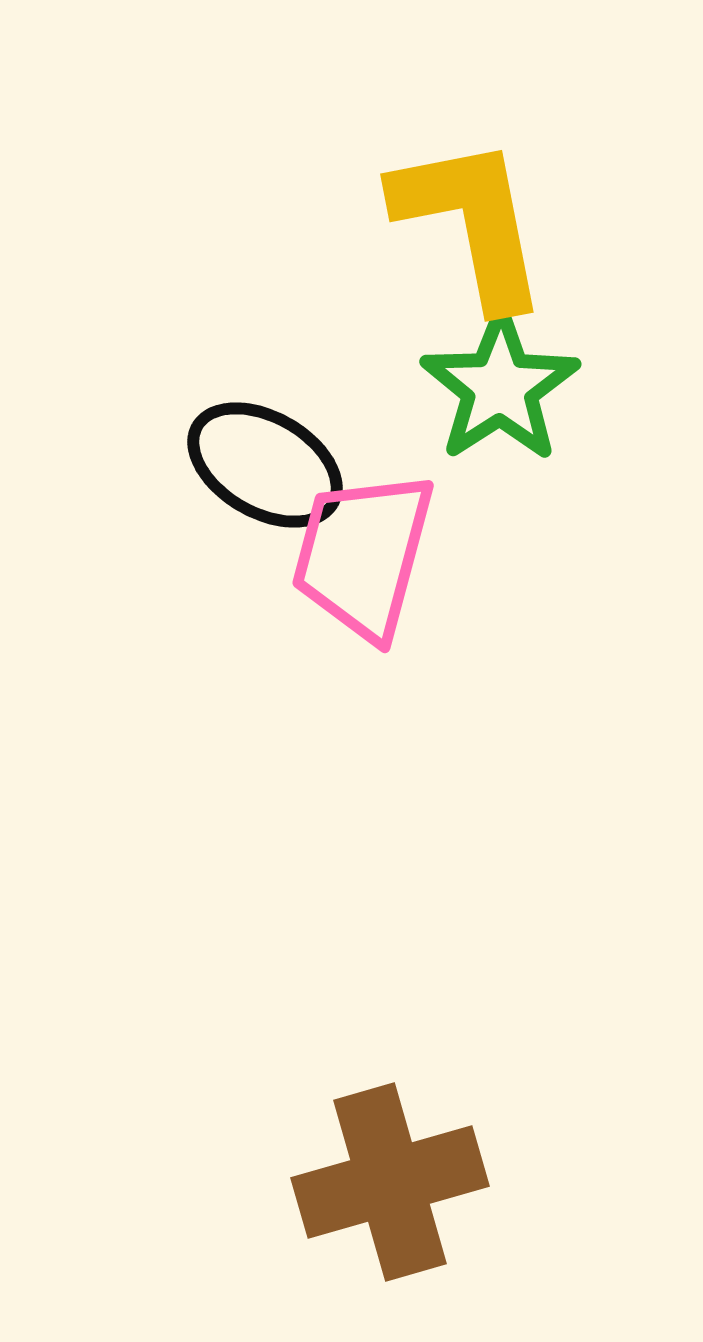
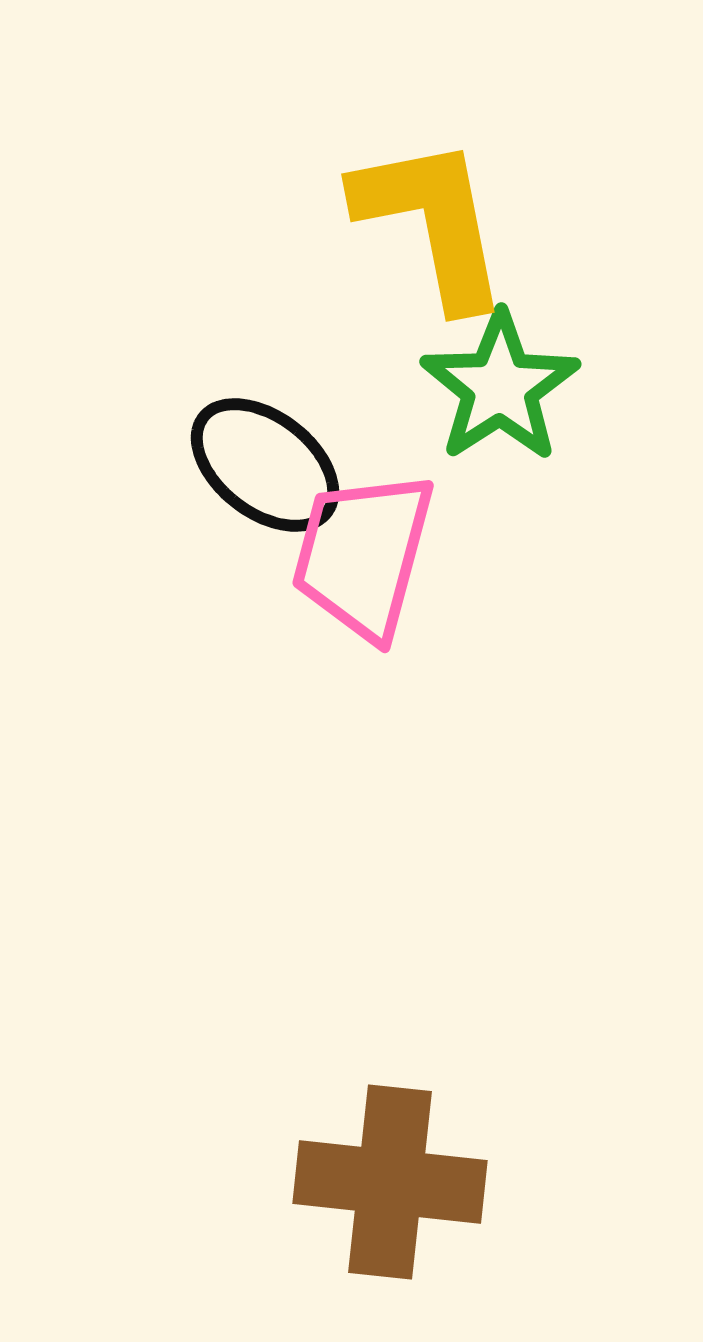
yellow L-shape: moved 39 px left
black ellipse: rotated 8 degrees clockwise
brown cross: rotated 22 degrees clockwise
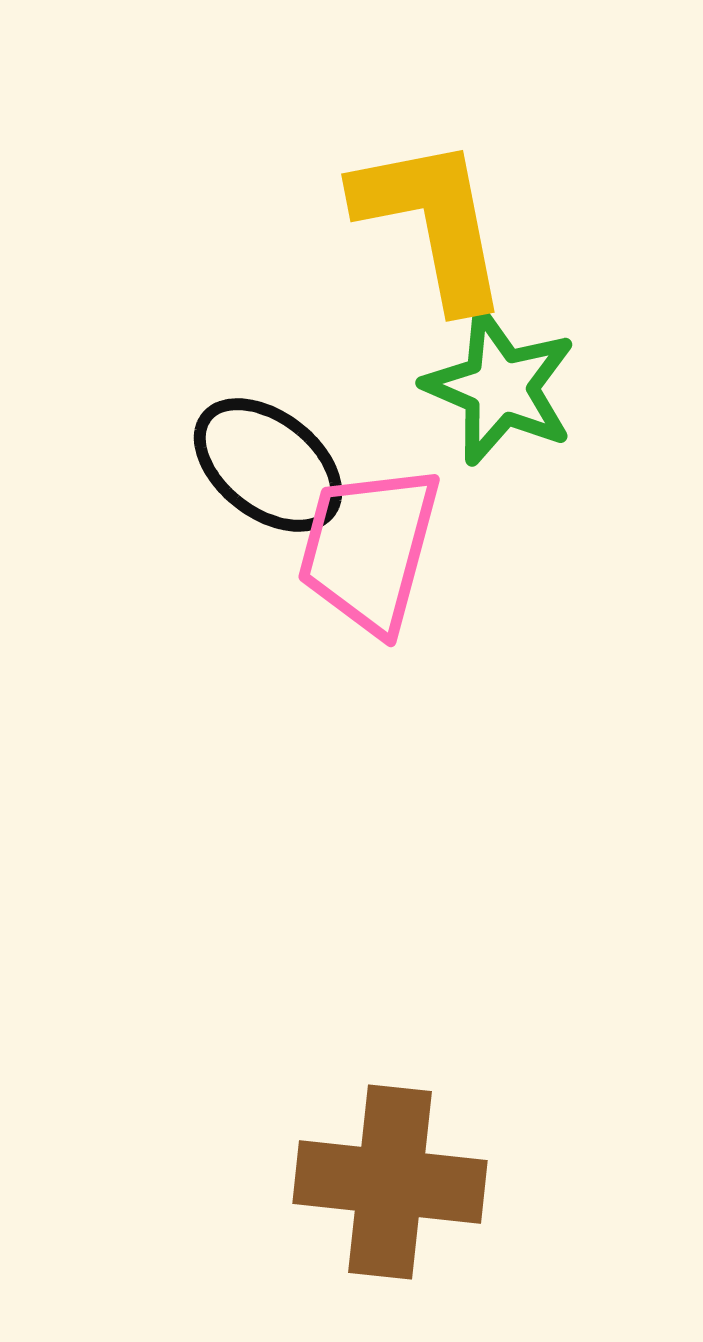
green star: rotated 16 degrees counterclockwise
black ellipse: moved 3 px right
pink trapezoid: moved 6 px right, 6 px up
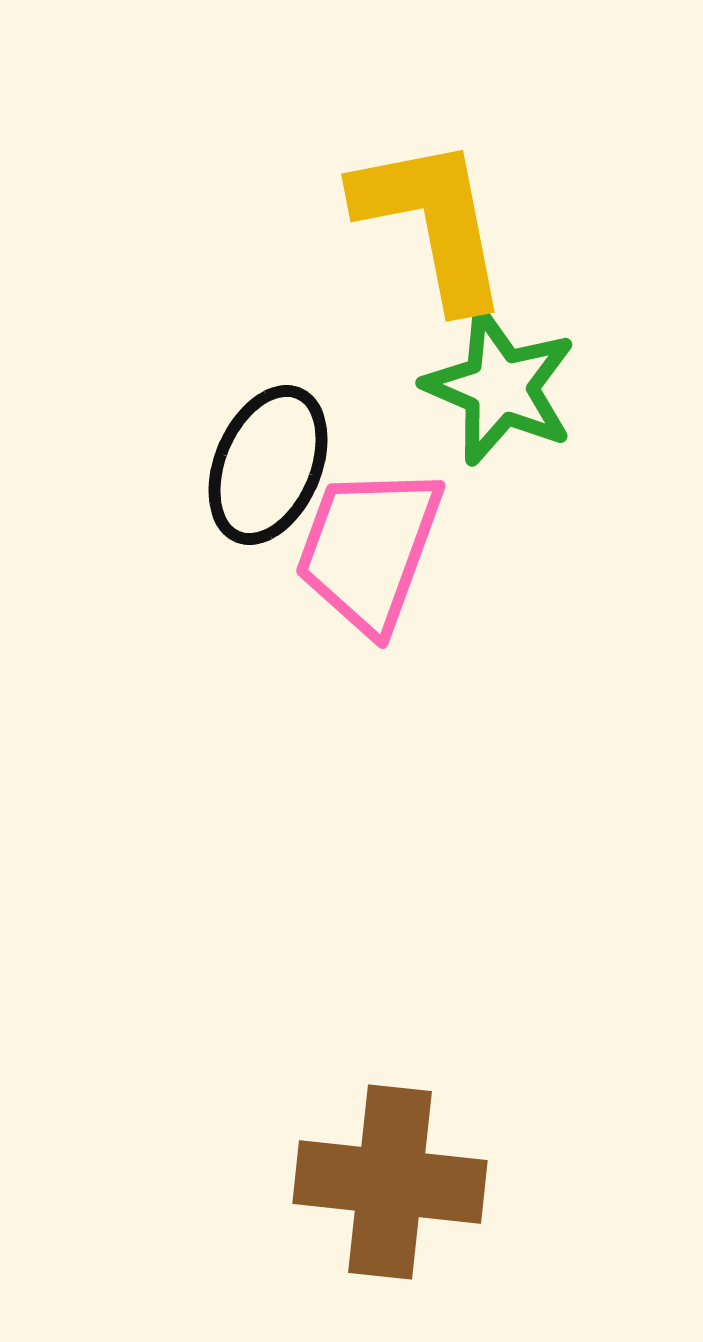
black ellipse: rotated 75 degrees clockwise
pink trapezoid: rotated 5 degrees clockwise
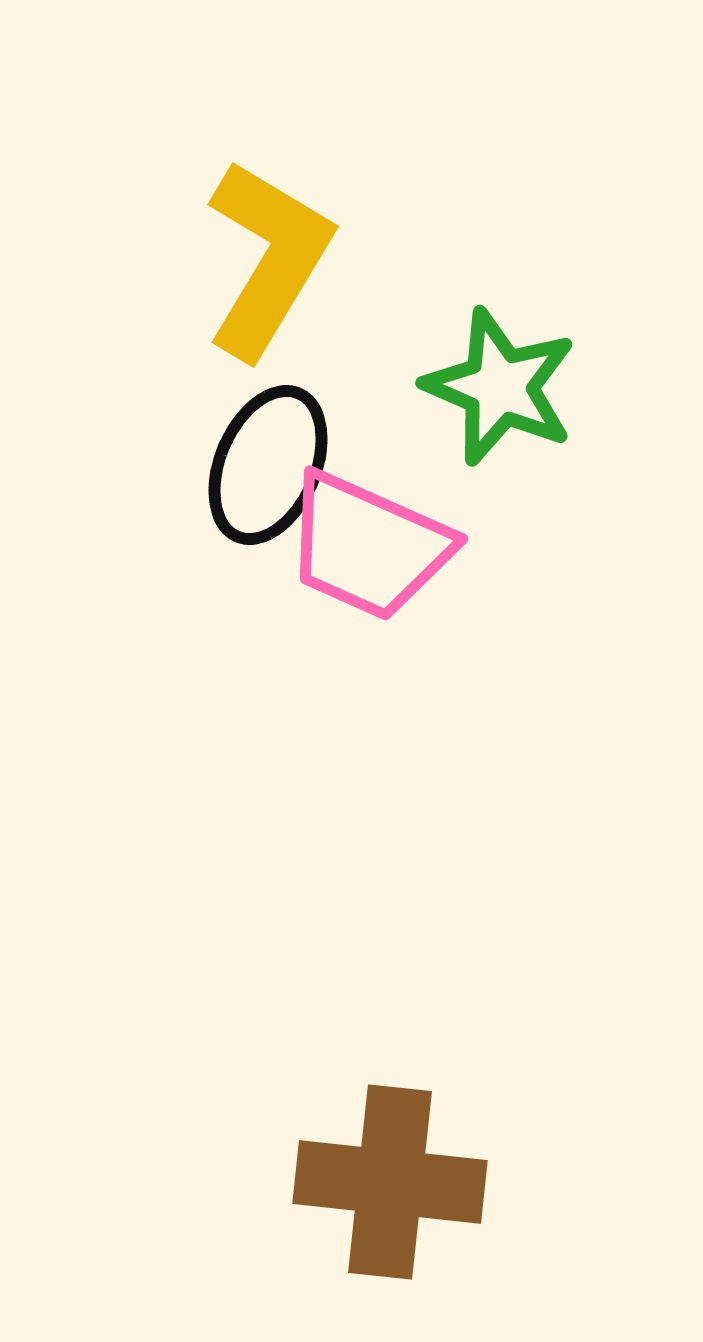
yellow L-shape: moved 164 px left, 37 px down; rotated 42 degrees clockwise
pink trapezoid: moved 1 px left, 3 px up; rotated 86 degrees counterclockwise
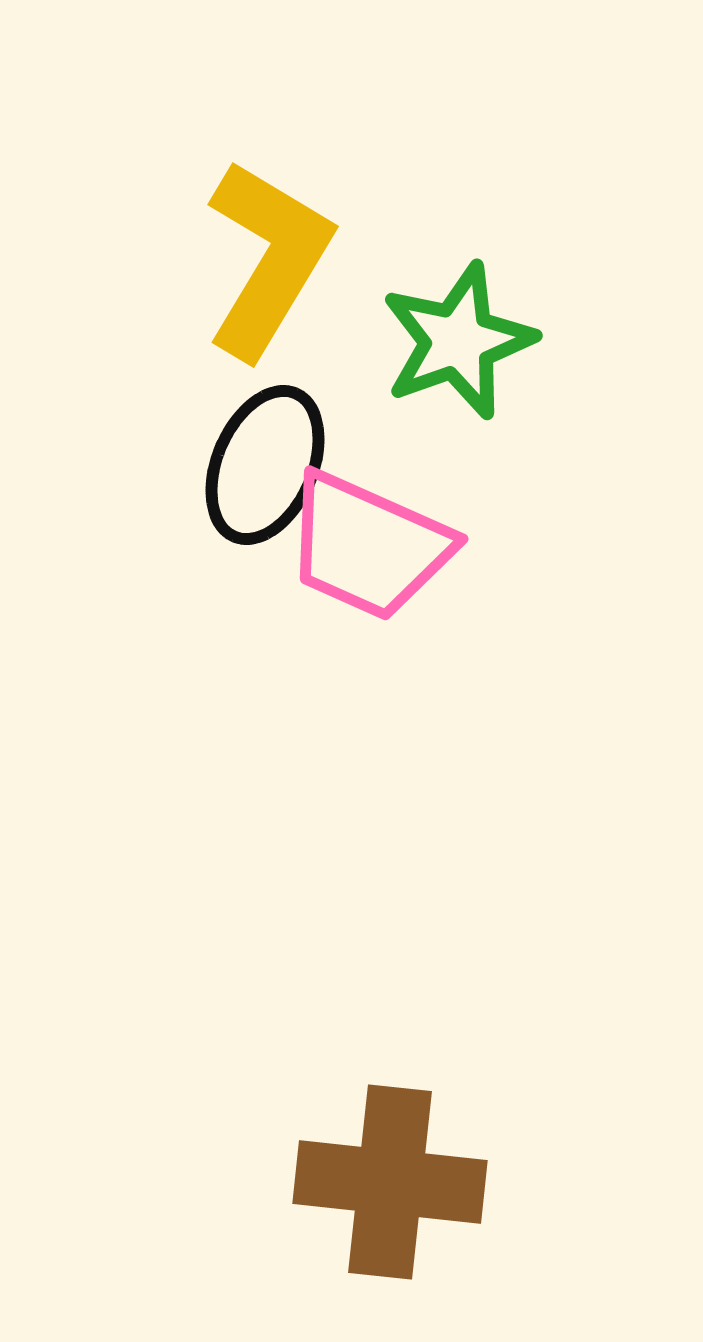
green star: moved 42 px left, 46 px up; rotated 29 degrees clockwise
black ellipse: moved 3 px left
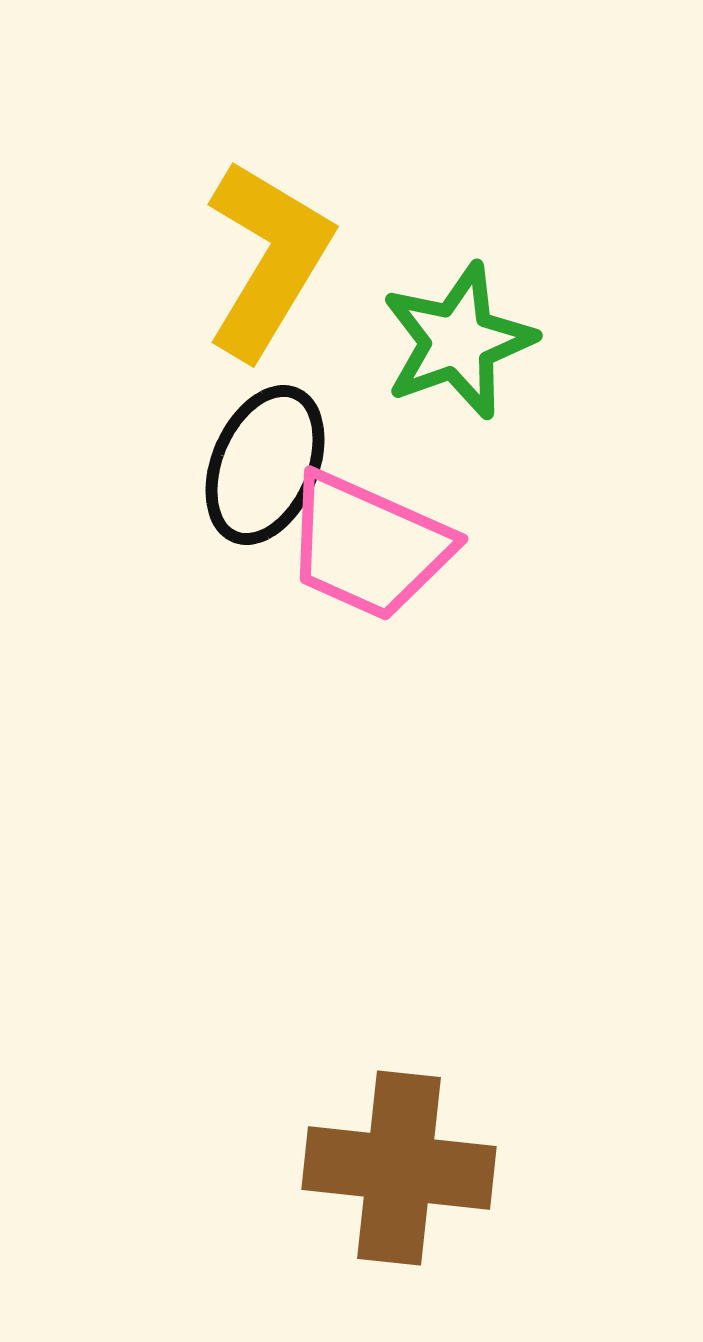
brown cross: moved 9 px right, 14 px up
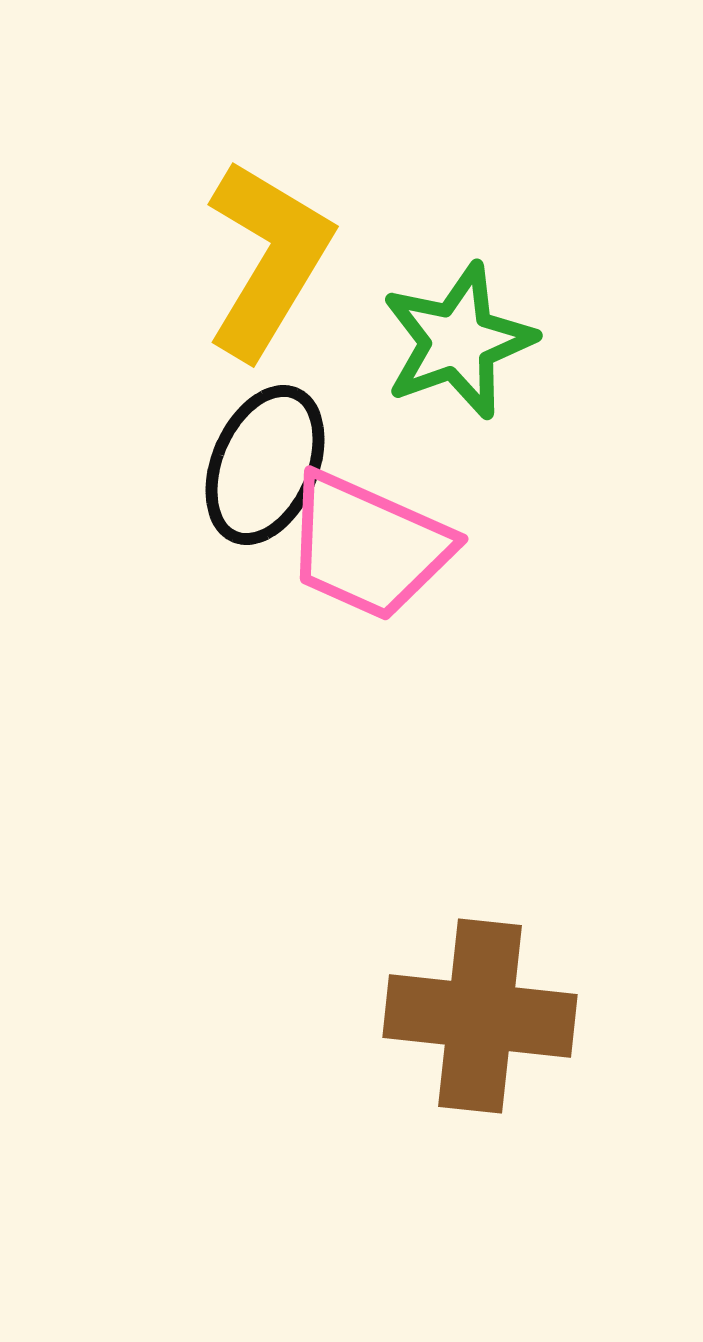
brown cross: moved 81 px right, 152 px up
